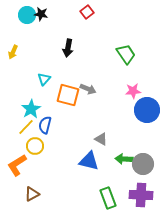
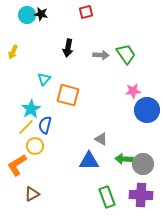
red square: moved 1 px left; rotated 24 degrees clockwise
gray arrow: moved 13 px right, 34 px up; rotated 21 degrees counterclockwise
blue triangle: rotated 15 degrees counterclockwise
green rectangle: moved 1 px left, 1 px up
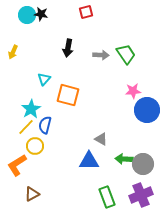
purple cross: rotated 25 degrees counterclockwise
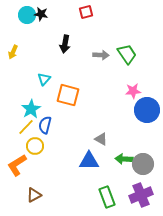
black arrow: moved 3 px left, 4 px up
green trapezoid: moved 1 px right
brown triangle: moved 2 px right, 1 px down
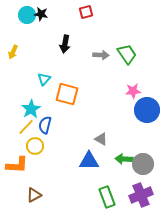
orange square: moved 1 px left, 1 px up
orange L-shape: rotated 145 degrees counterclockwise
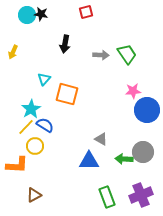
blue semicircle: rotated 108 degrees clockwise
gray circle: moved 12 px up
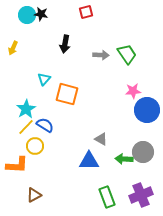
yellow arrow: moved 4 px up
cyan star: moved 5 px left
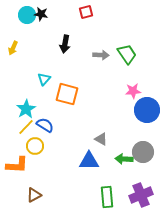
green rectangle: rotated 15 degrees clockwise
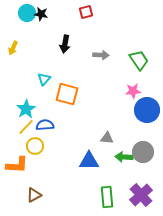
cyan circle: moved 2 px up
green trapezoid: moved 12 px right, 6 px down
blue semicircle: rotated 36 degrees counterclockwise
gray triangle: moved 6 px right, 1 px up; rotated 24 degrees counterclockwise
green arrow: moved 2 px up
purple cross: rotated 20 degrees counterclockwise
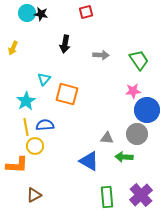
cyan star: moved 8 px up
yellow line: rotated 54 degrees counterclockwise
gray circle: moved 6 px left, 18 px up
blue triangle: rotated 30 degrees clockwise
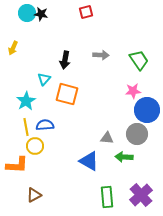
black arrow: moved 16 px down
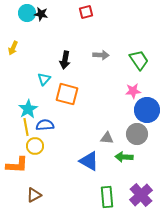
cyan star: moved 2 px right, 8 px down
